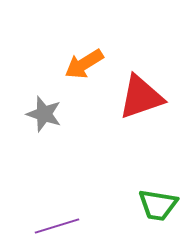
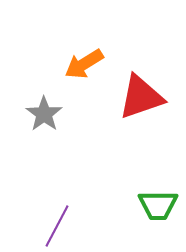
gray star: rotated 18 degrees clockwise
green trapezoid: rotated 9 degrees counterclockwise
purple line: rotated 45 degrees counterclockwise
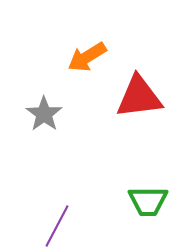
orange arrow: moved 3 px right, 7 px up
red triangle: moved 2 px left; rotated 12 degrees clockwise
green trapezoid: moved 10 px left, 4 px up
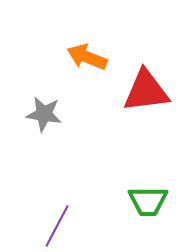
orange arrow: rotated 54 degrees clockwise
red triangle: moved 7 px right, 6 px up
gray star: rotated 27 degrees counterclockwise
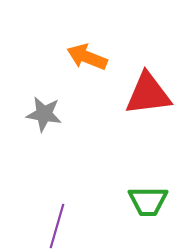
red triangle: moved 2 px right, 3 px down
purple line: rotated 12 degrees counterclockwise
